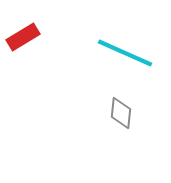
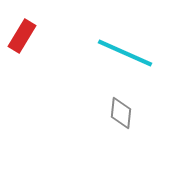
red rectangle: moved 1 px left, 1 px up; rotated 28 degrees counterclockwise
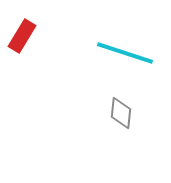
cyan line: rotated 6 degrees counterclockwise
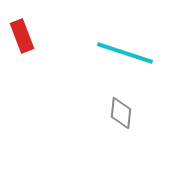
red rectangle: rotated 52 degrees counterclockwise
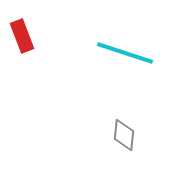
gray diamond: moved 3 px right, 22 px down
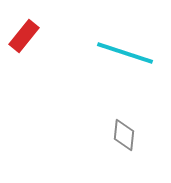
red rectangle: moved 2 px right; rotated 60 degrees clockwise
